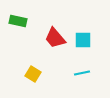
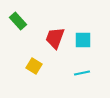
green rectangle: rotated 36 degrees clockwise
red trapezoid: rotated 60 degrees clockwise
yellow square: moved 1 px right, 8 px up
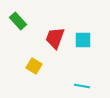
cyan line: moved 13 px down; rotated 21 degrees clockwise
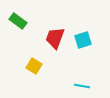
green rectangle: rotated 12 degrees counterclockwise
cyan square: rotated 18 degrees counterclockwise
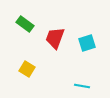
green rectangle: moved 7 px right, 3 px down
cyan square: moved 4 px right, 3 px down
yellow square: moved 7 px left, 3 px down
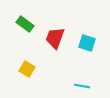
cyan square: rotated 36 degrees clockwise
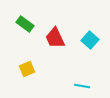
red trapezoid: rotated 45 degrees counterclockwise
cyan square: moved 3 px right, 3 px up; rotated 24 degrees clockwise
yellow square: rotated 35 degrees clockwise
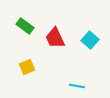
green rectangle: moved 2 px down
yellow square: moved 2 px up
cyan line: moved 5 px left
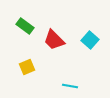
red trapezoid: moved 1 px left, 2 px down; rotated 20 degrees counterclockwise
cyan line: moved 7 px left
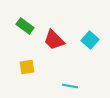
yellow square: rotated 14 degrees clockwise
